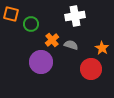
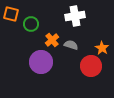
red circle: moved 3 px up
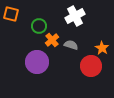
white cross: rotated 18 degrees counterclockwise
green circle: moved 8 px right, 2 px down
purple circle: moved 4 px left
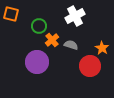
red circle: moved 1 px left
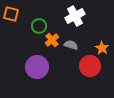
purple circle: moved 5 px down
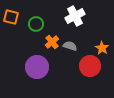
orange square: moved 3 px down
green circle: moved 3 px left, 2 px up
orange cross: moved 2 px down
gray semicircle: moved 1 px left, 1 px down
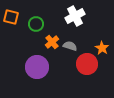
red circle: moved 3 px left, 2 px up
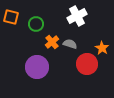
white cross: moved 2 px right
gray semicircle: moved 2 px up
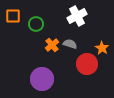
orange square: moved 2 px right, 1 px up; rotated 14 degrees counterclockwise
orange cross: moved 3 px down
purple circle: moved 5 px right, 12 px down
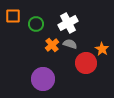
white cross: moved 9 px left, 7 px down
orange star: moved 1 px down
red circle: moved 1 px left, 1 px up
purple circle: moved 1 px right
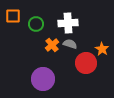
white cross: rotated 24 degrees clockwise
